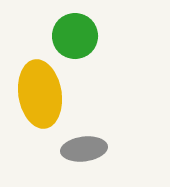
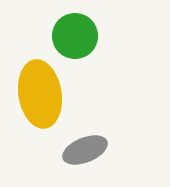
gray ellipse: moved 1 px right, 1 px down; rotated 15 degrees counterclockwise
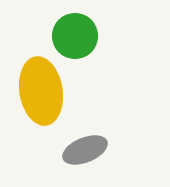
yellow ellipse: moved 1 px right, 3 px up
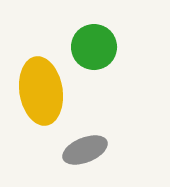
green circle: moved 19 px right, 11 px down
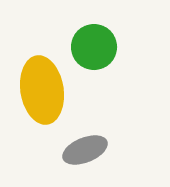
yellow ellipse: moved 1 px right, 1 px up
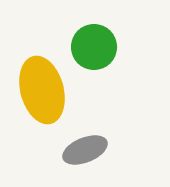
yellow ellipse: rotated 6 degrees counterclockwise
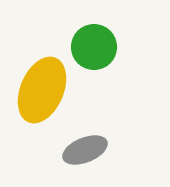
yellow ellipse: rotated 38 degrees clockwise
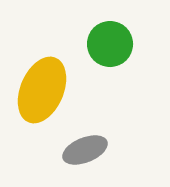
green circle: moved 16 px right, 3 px up
